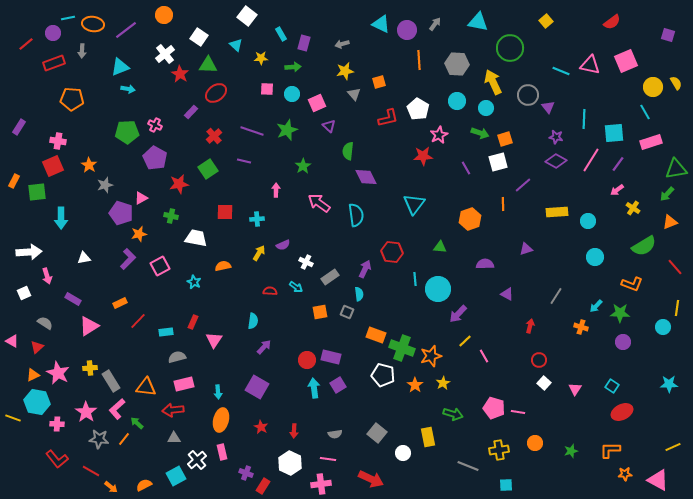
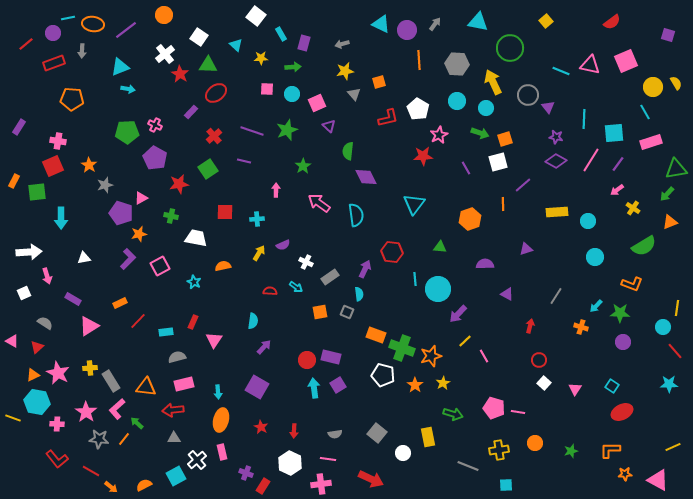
white square at (247, 16): moved 9 px right
red line at (675, 267): moved 84 px down
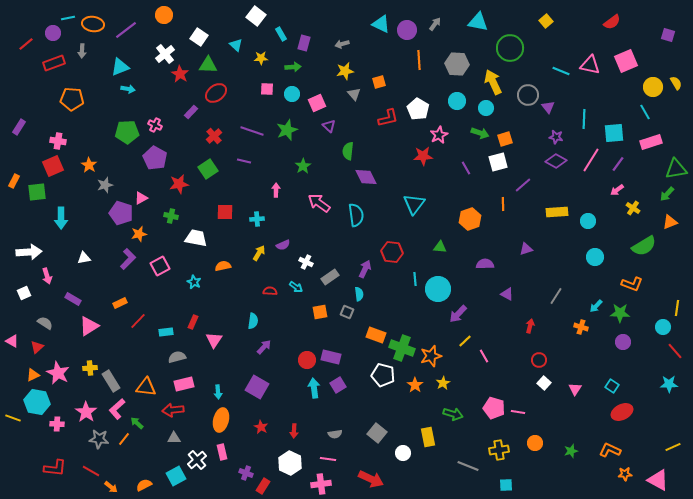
orange L-shape at (610, 450): rotated 25 degrees clockwise
red L-shape at (57, 459): moved 2 px left, 9 px down; rotated 45 degrees counterclockwise
